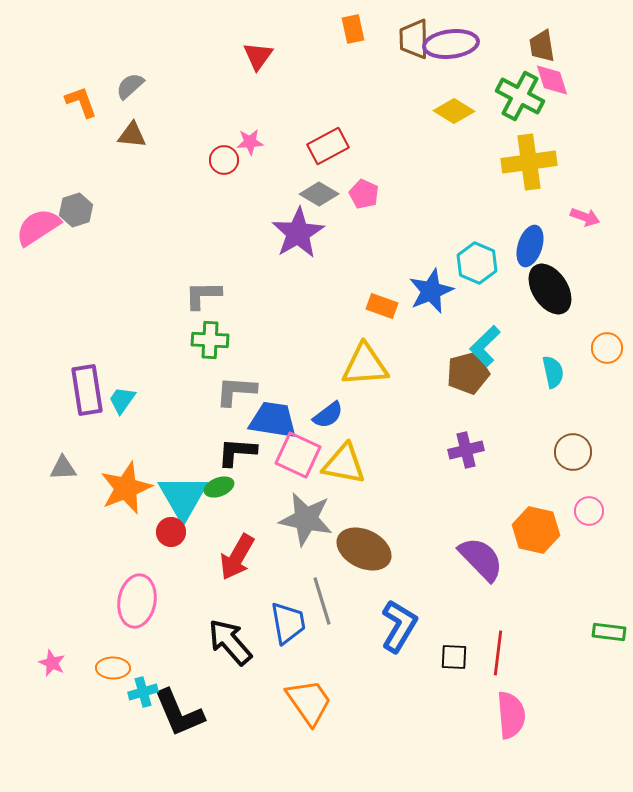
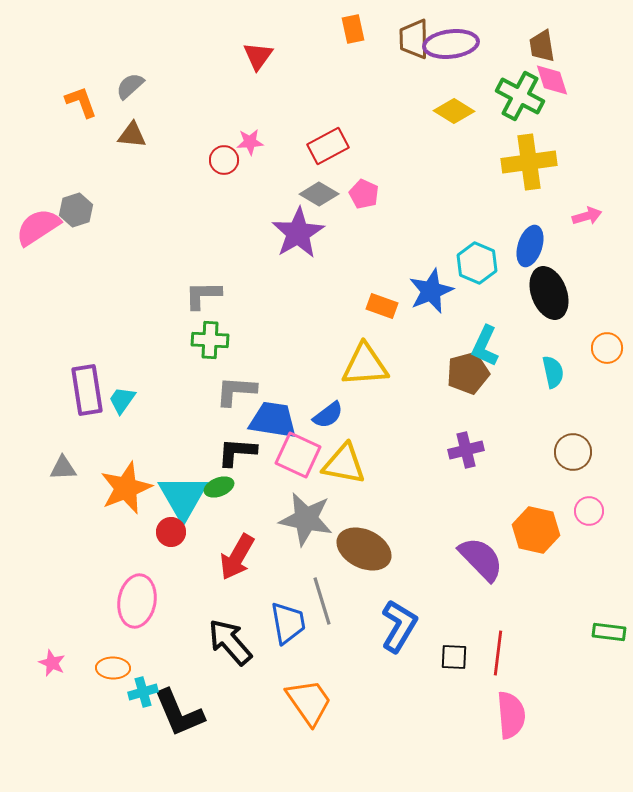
pink arrow at (585, 217): moved 2 px right, 1 px up; rotated 36 degrees counterclockwise
black ellipse at (550, 289): moved 1 px left, 4 px down; rotated 12 degrees clockwise
cyan L-shape at (485, 346): rotated 21 degrees counterclockwise
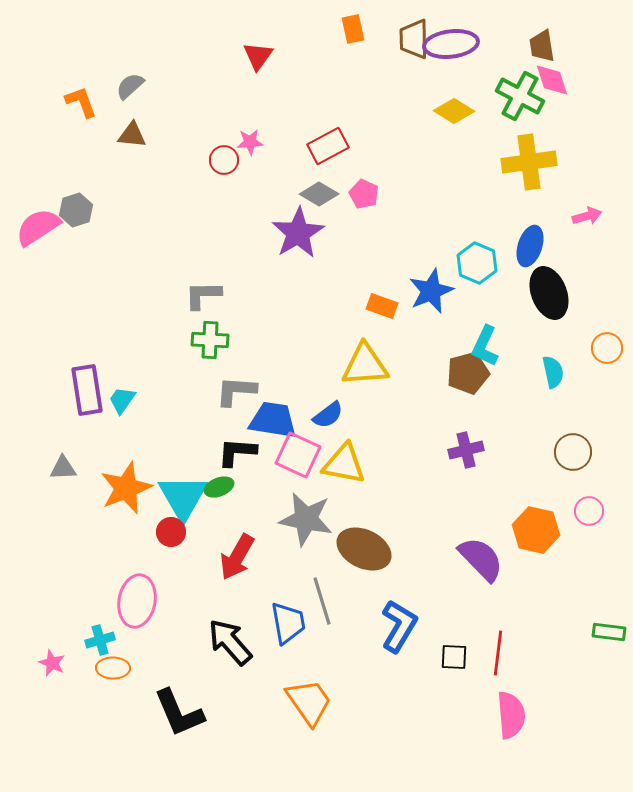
cyan cross at (143, 692): moved 43 px left, 52 px up
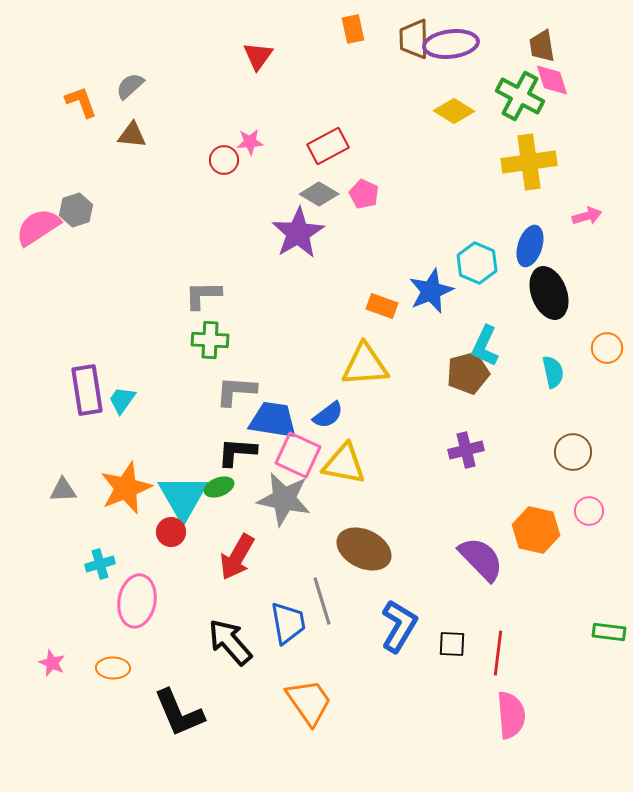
gray triangle at (63, 468): moved 22 px down
gray star at (306, 519): moved 22 px left, 20 px up
cyan cross at (100, 640): moved 76 px up
black square at (454, 657): moved 2 px left, 13 px up
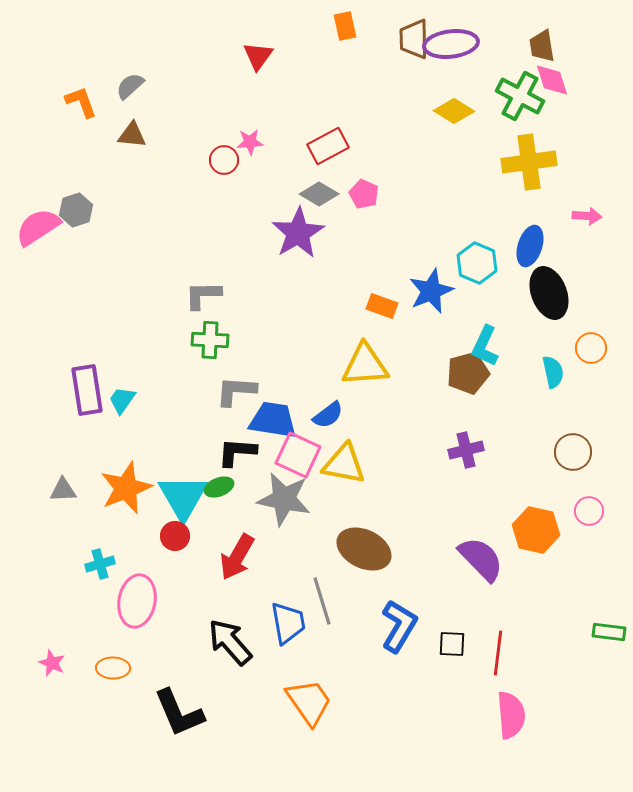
orange rectangle at (353, 29): moved 8 px left, 3 px up
pink arrow at (587, 216): rotated 20 degrees clockwise
orange circle at (607, 348): moved 16 px left
red circle at (171, 532): moved 4 px right, 4 px down
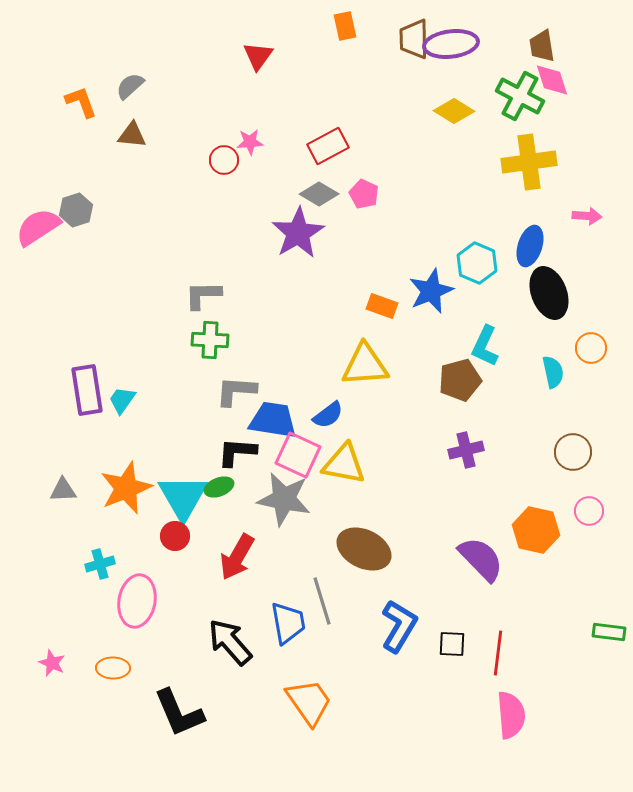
brown pentagon at (468, 373): moved 8 px left, 7 px down
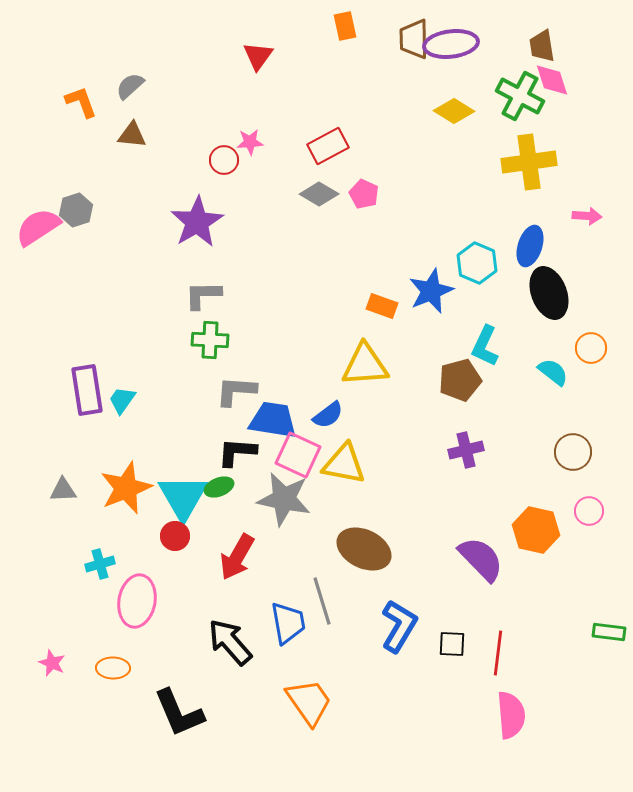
purple star at (298, 233): moved 101 px left, 11 px up
cyan semicircle at (553, 372): rotated 40 degrees counterclockwise
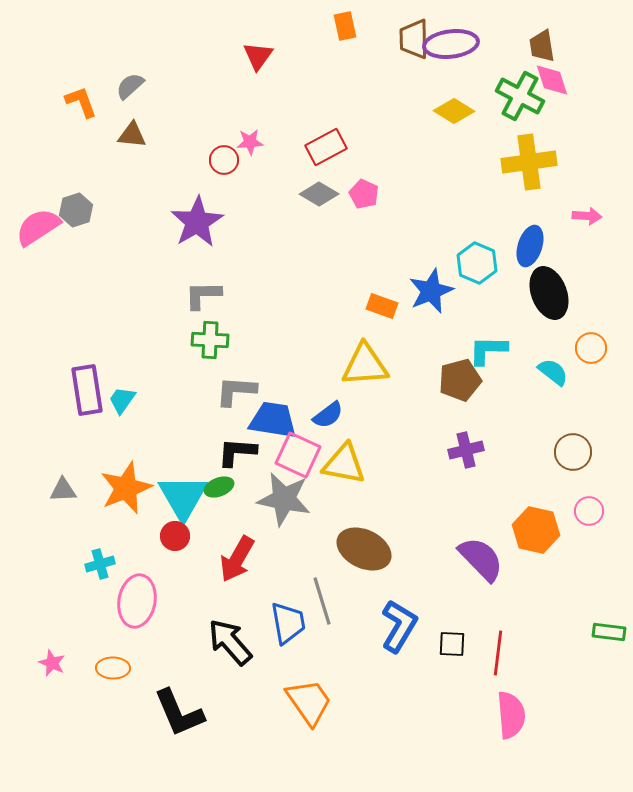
red rectangle at (328, 146): moved 2 px left, 1 px down
cyan L-shape at (485, 346): moved 3 px right, 4 px down; rotated 66 degrees clockwise
red arrow at (237, 557): moved 2 px down
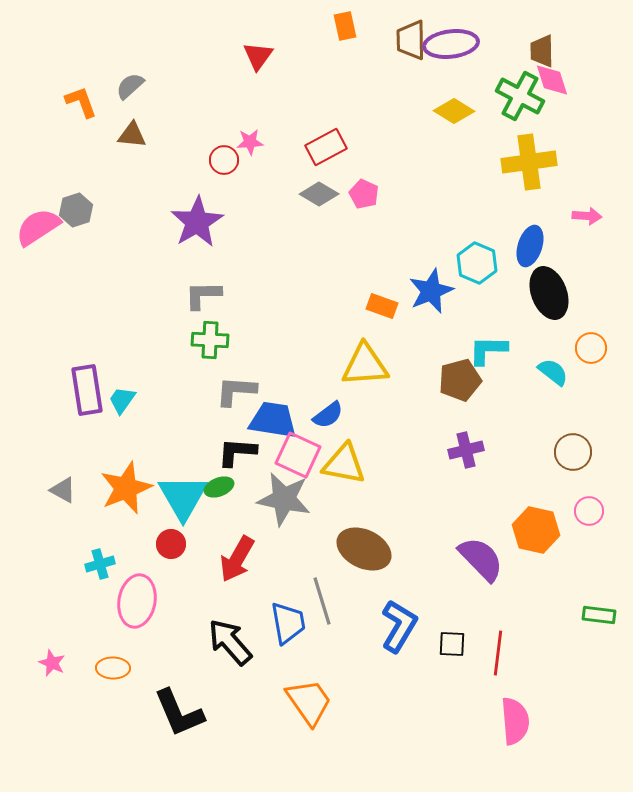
brown trapezoid at (414, 39): moved 3 px left, 1 px down
brown trapezoid at (542, 46): moved 5 px down; rotated 8 degrees clockwise
gray triangle at (63, 490): rotated 32 degrees clockwise
red circle at (175, 536): moved 4 px left, 8 px down
green rectangle at (609, 632): moved 10 px left, 17 px up
pink semicircle at (511, 715): moved 4 px right, 6 px down
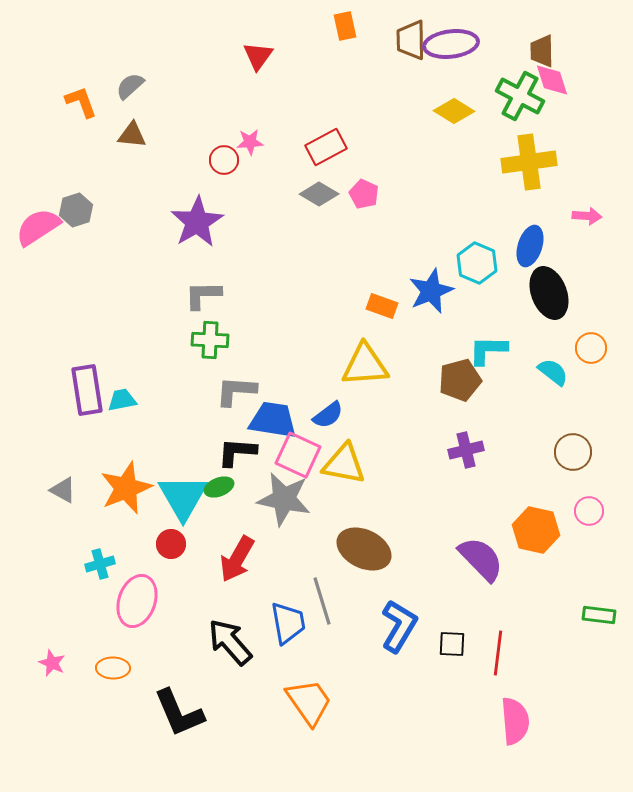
cyan trapezoid at (122, 400): rotated 44 degrees clockwise
pink ellipse at (137, 601): rotated 9 degrees clockwise
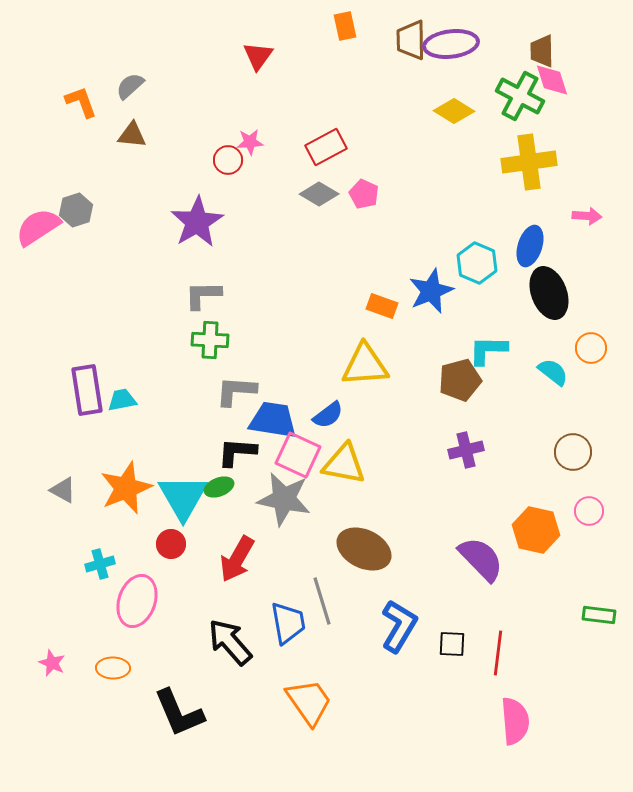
red circle at (224, 160): moved 4 px right
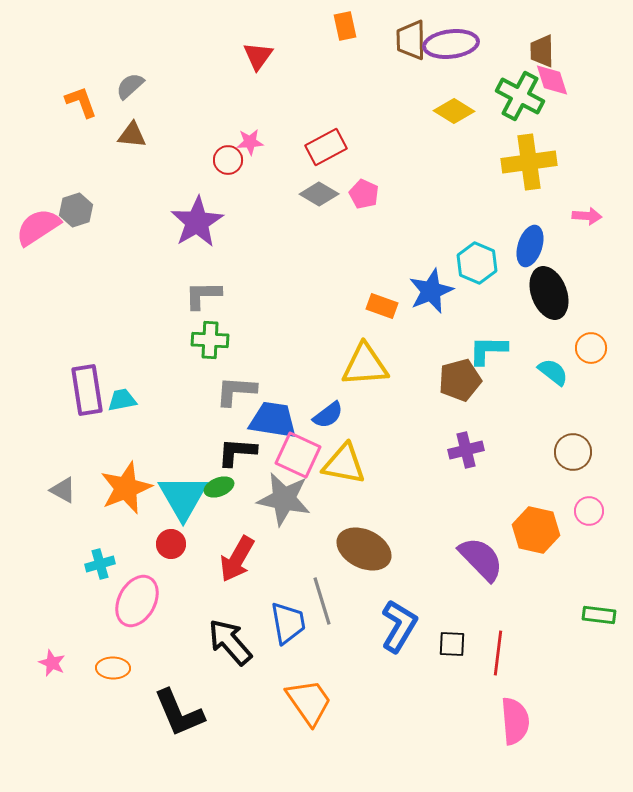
pink ellipse at (137, 601): rotated 9 degrees clockwise
